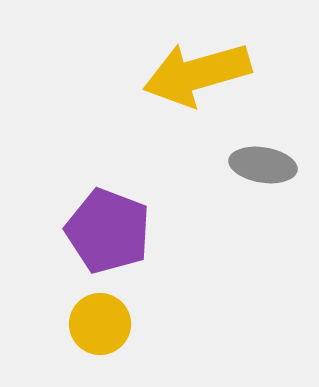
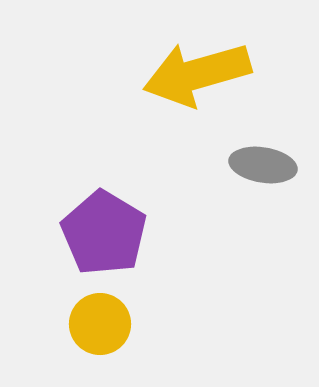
purple pentagon: moved 4 px left, 2 px down; rotated 10 degrees clockwise
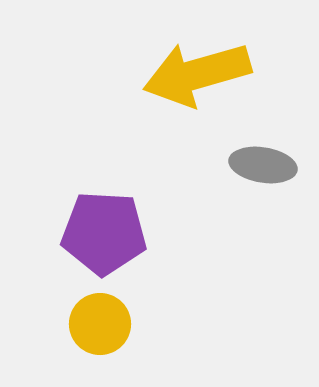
purple pentagon: rotated 28 degrees counterclockwise
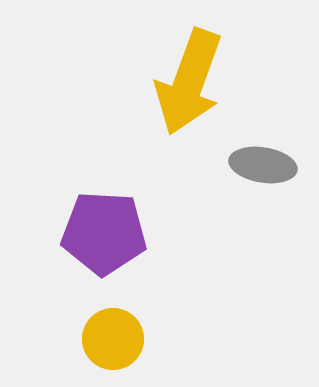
yellow arrow: moved 8 px left, 8 px down; rotated 54 degrees counterclockwise
yellow circle: moved 13 px right, 15 px down
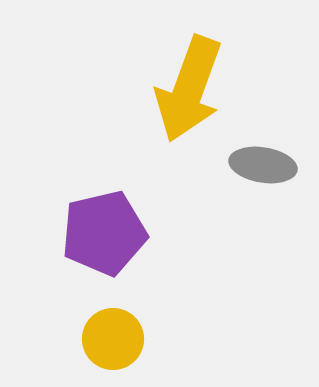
yellow arrow: moved 7 px down
purple pentagon: rotated 16 degrees counterclockwise
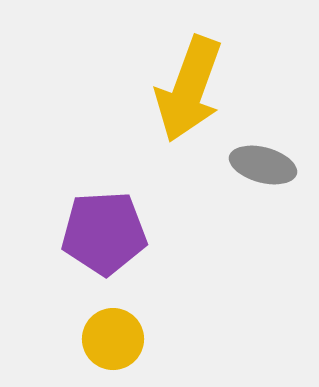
gray ellipse: rotated 6 degrees clockwise
purple pentagon: rotated 10 degrees clockwise
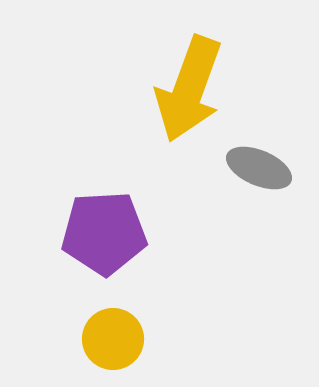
gray ellipse: moved 4 px left, 3 px down; rotated 8 degrees clockwise
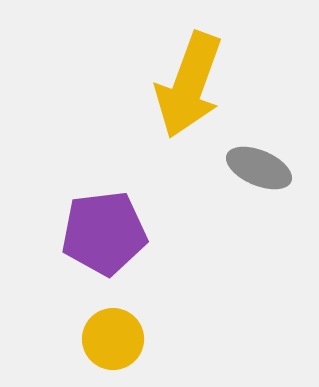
yellow arrow: moved 4 px up
purple pentagon: rotated 4 degrees counterclockwise
